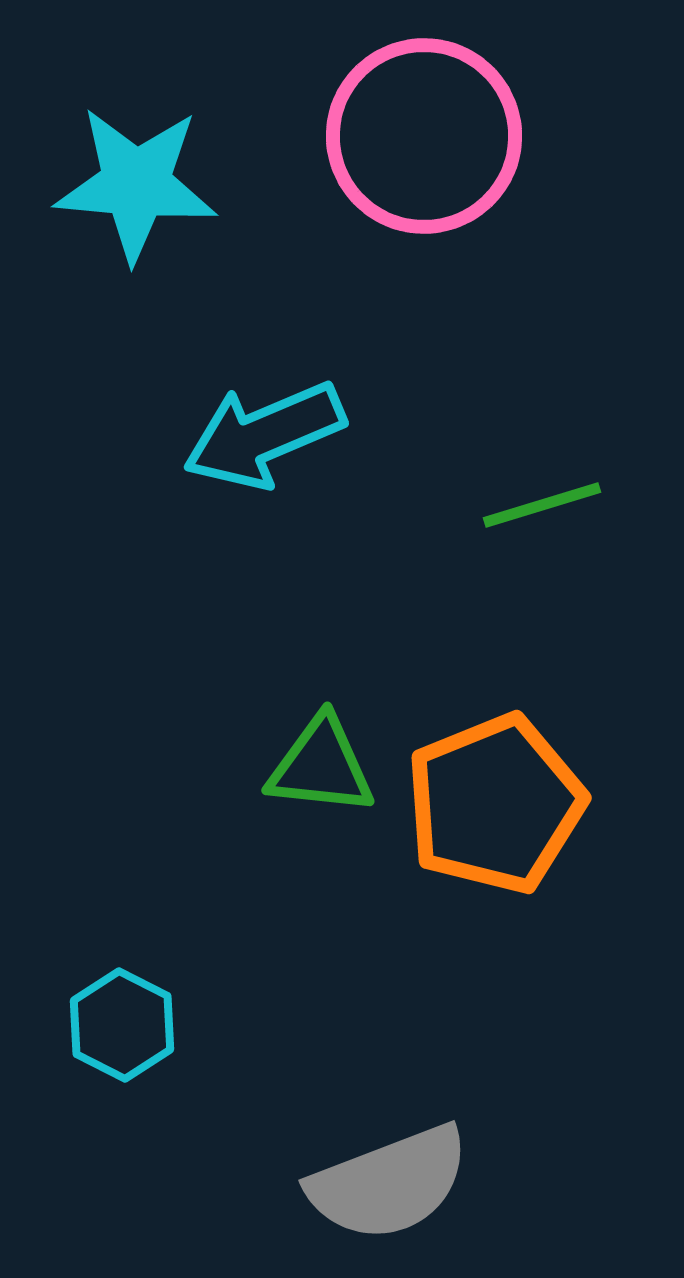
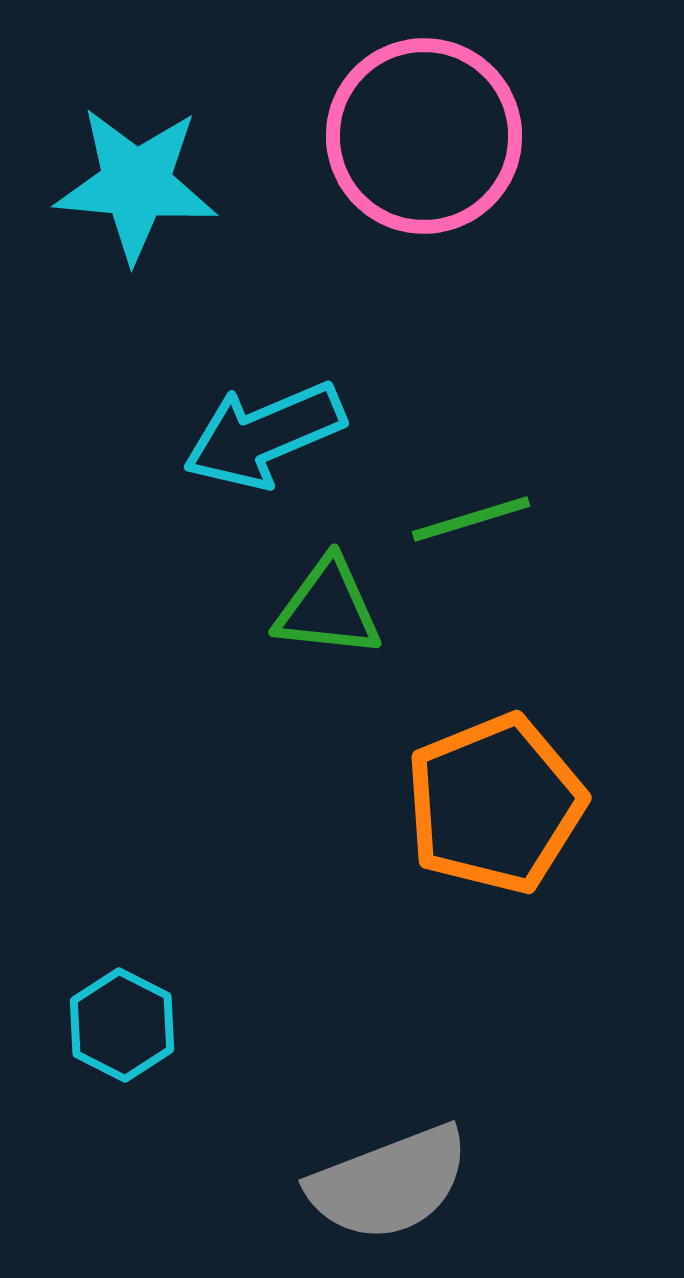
green line: moved 71 px left, 14 px down
green triangle: moved 7 px right, 158 px up
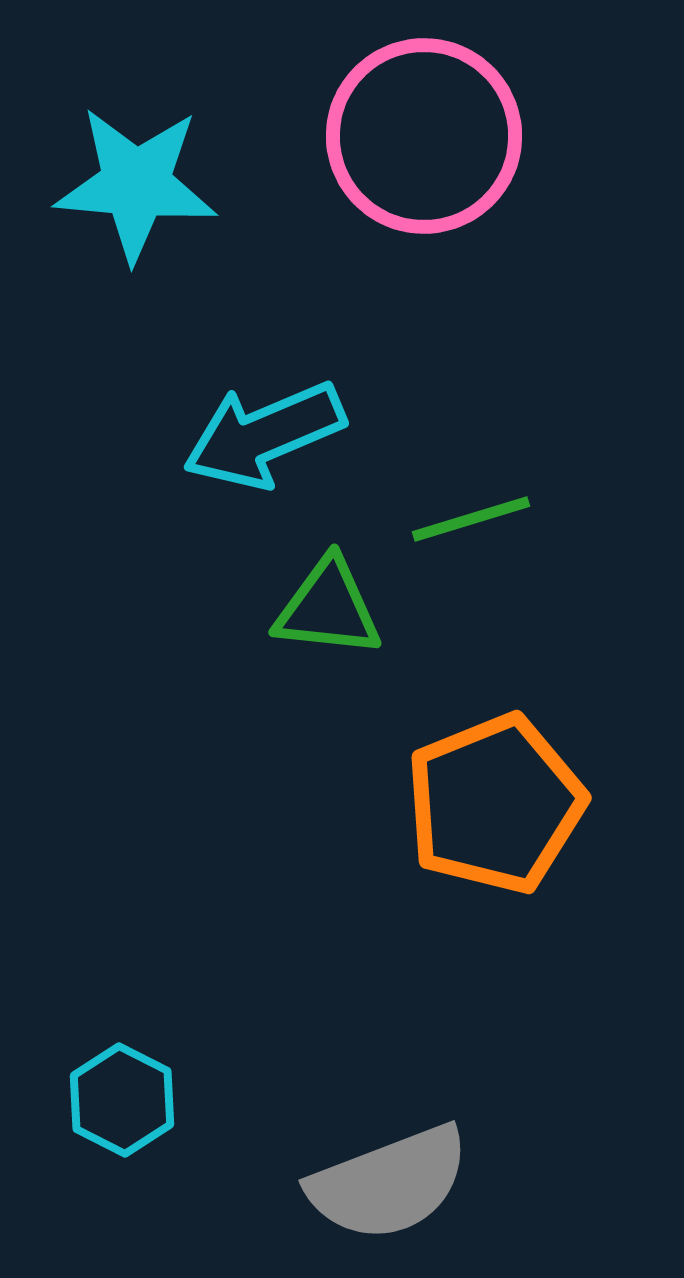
cyan hexagon: moved 75 px down
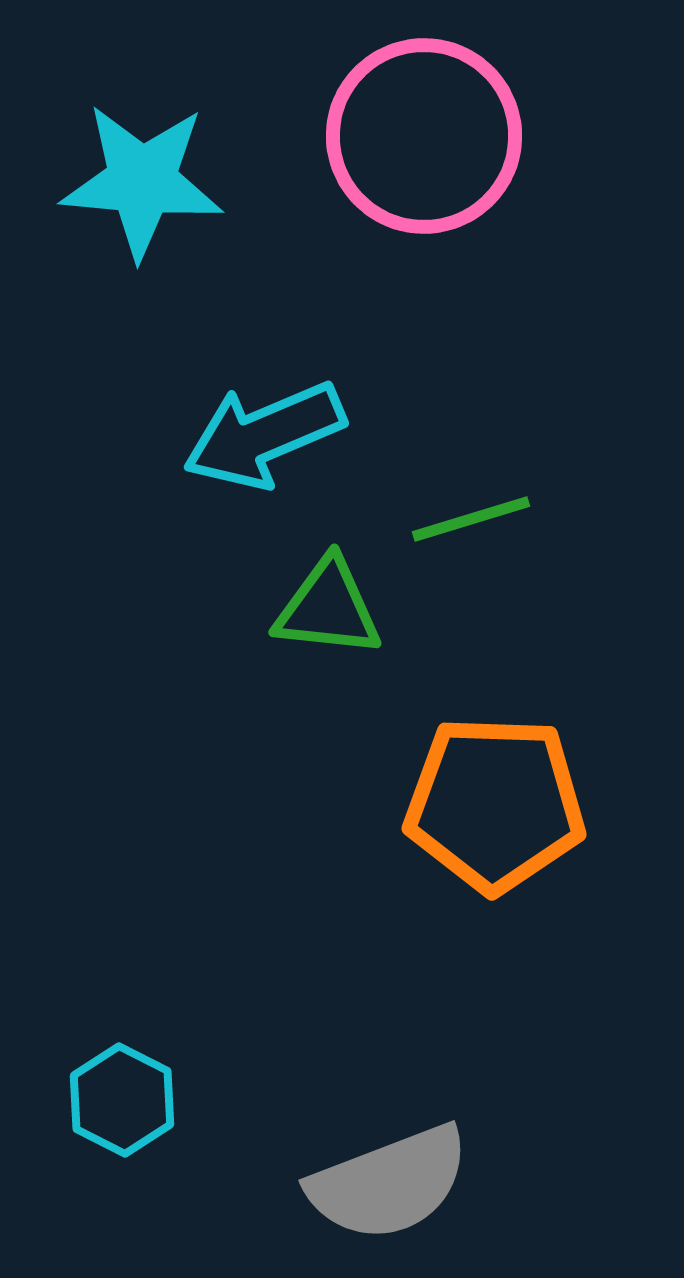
cyan star: moved 6 px right, 3 px up
orange pentagon: rotated 24 degrees clockwise
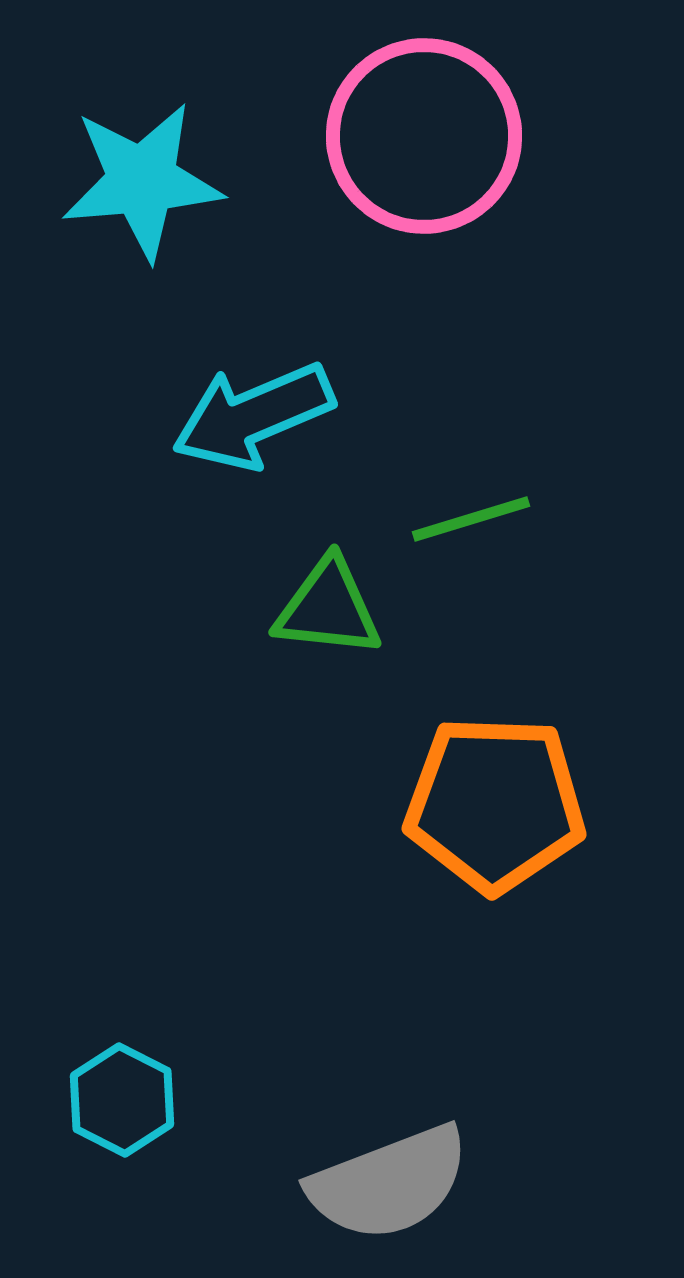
cyan star: rotated 10 degrees counterclockwise
cyan arrow: moved 11 px left, 19 px up
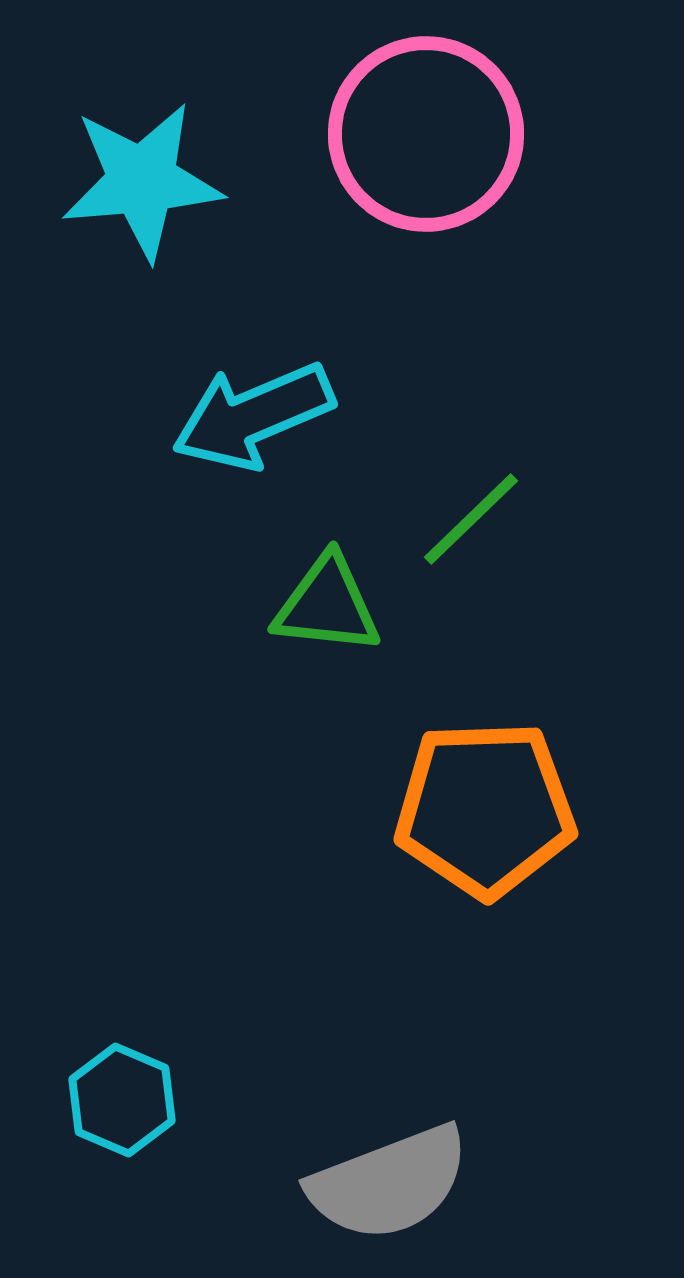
pink circle: moved 2 px right, 2 px up
green line: rotated 27 degrees counterclockwise
green triangle: moved 1 px left, 3 px up
orange pentagon: moved 10 px left, 5 px down; rotated 4 degrees counterclockwise
cyan hexagon: rotated 4 degrees counterclockwise
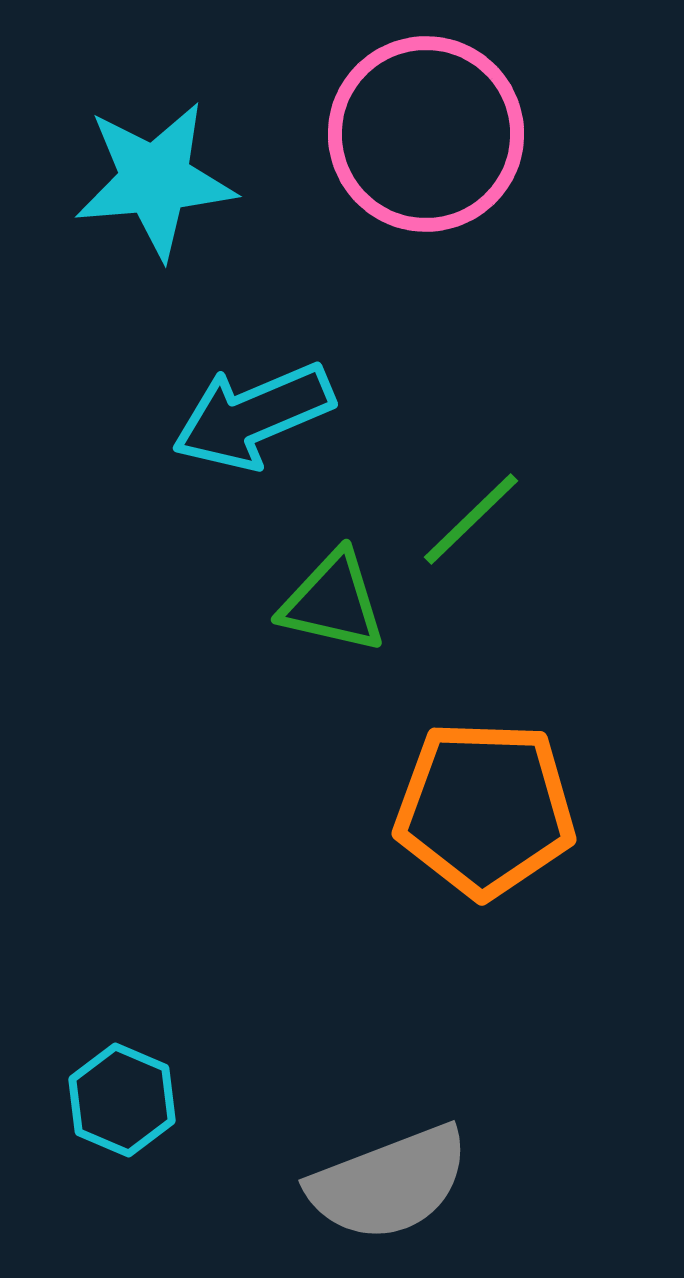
cyan star: moved 13 px right, 1 px up
green triangle: moved 6 px right, 3 px up; rotated 7 degrees clockwise
orange pentagon: rotated 4 degrees clockwise
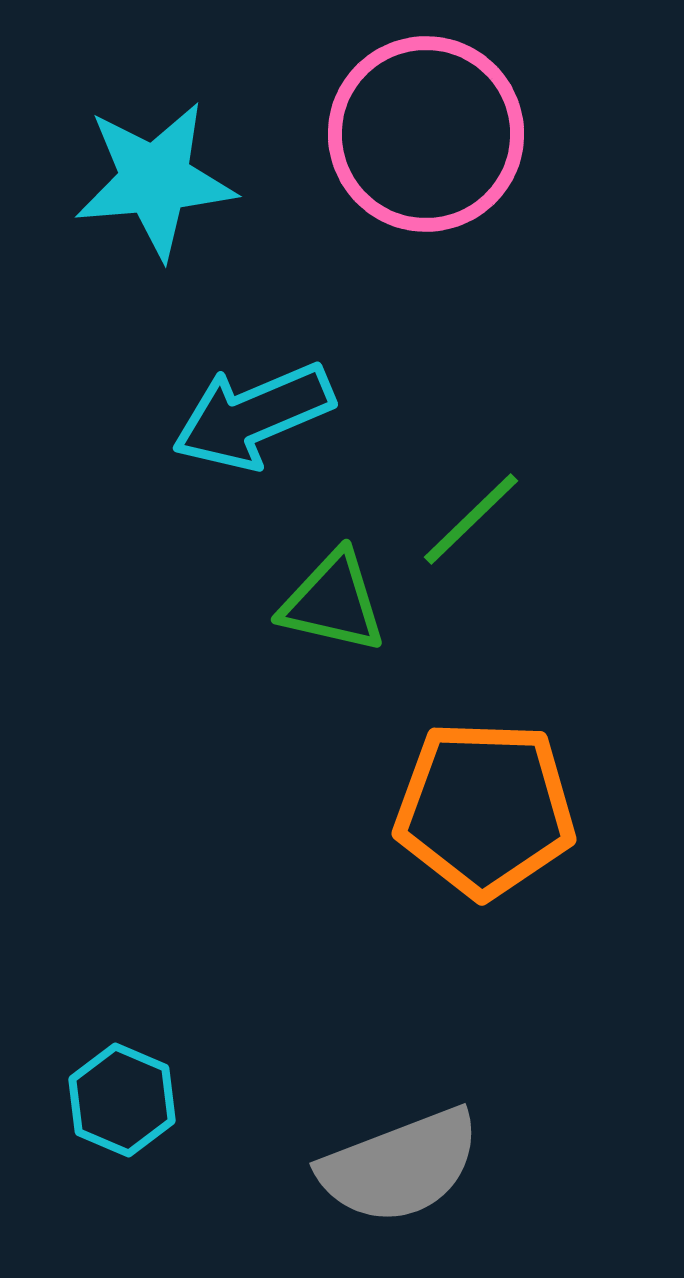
gray semicircle: moved 11 px right, 17 px up
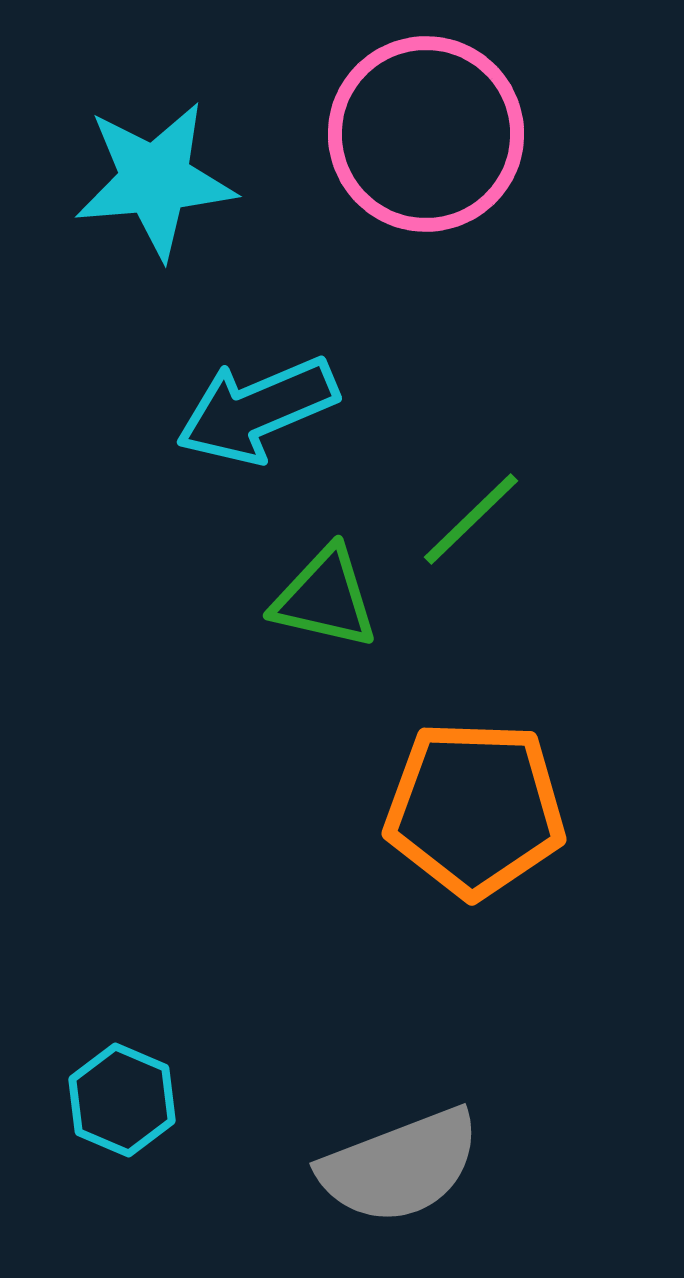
cyan arrow: moved 4 px right, 6 px up
green triangle: moved 8 px left, 4 px up
orange pentagon: moved 10 px left
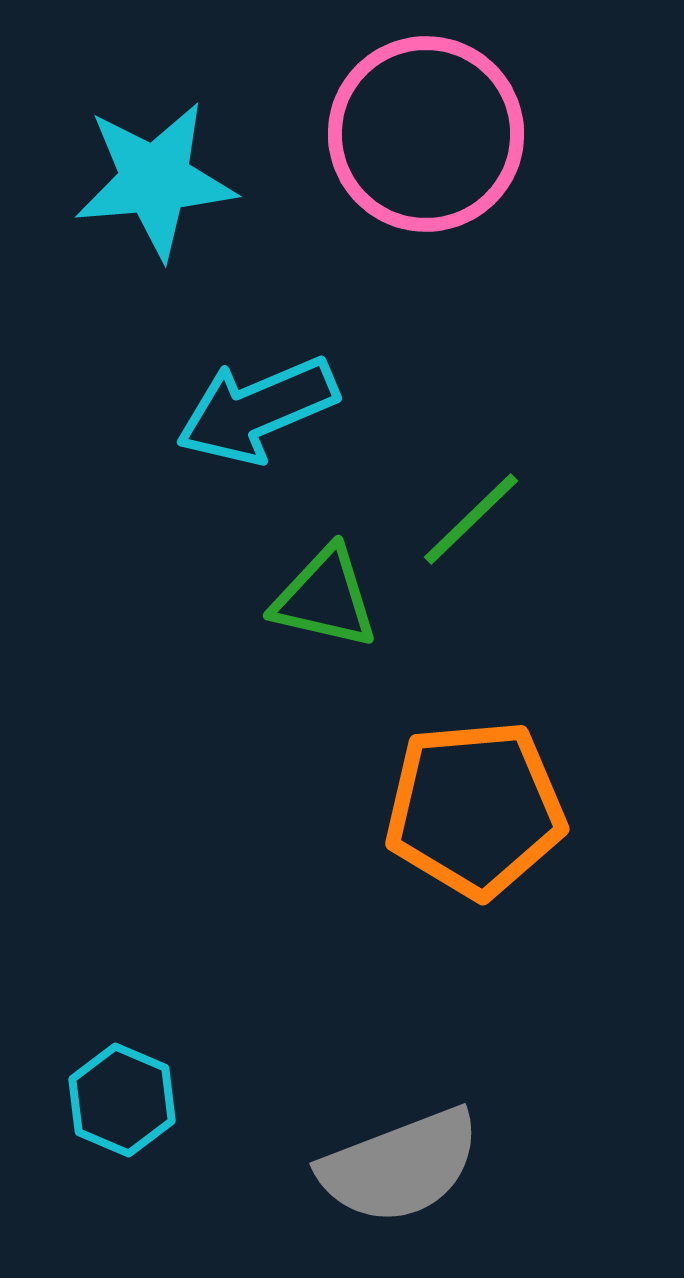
orange pentagon: rotated 7 degrees counterclockwise
